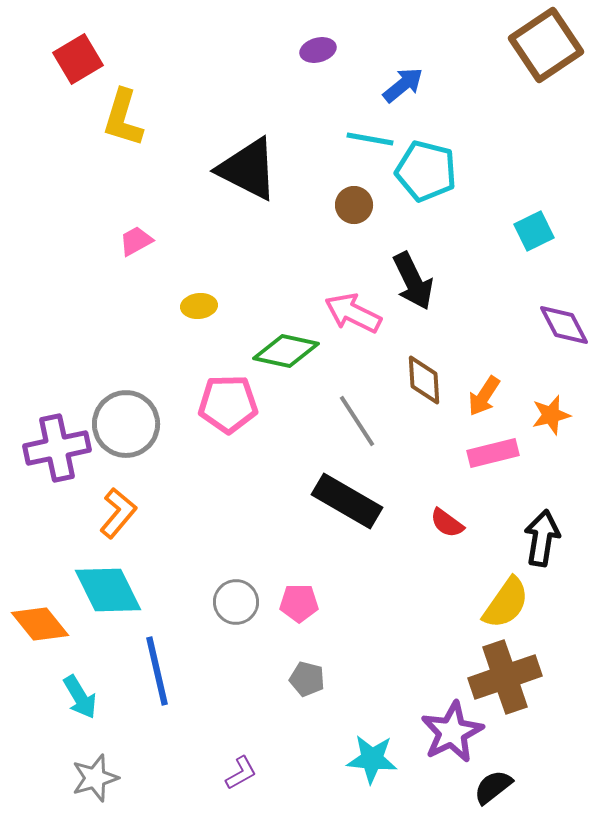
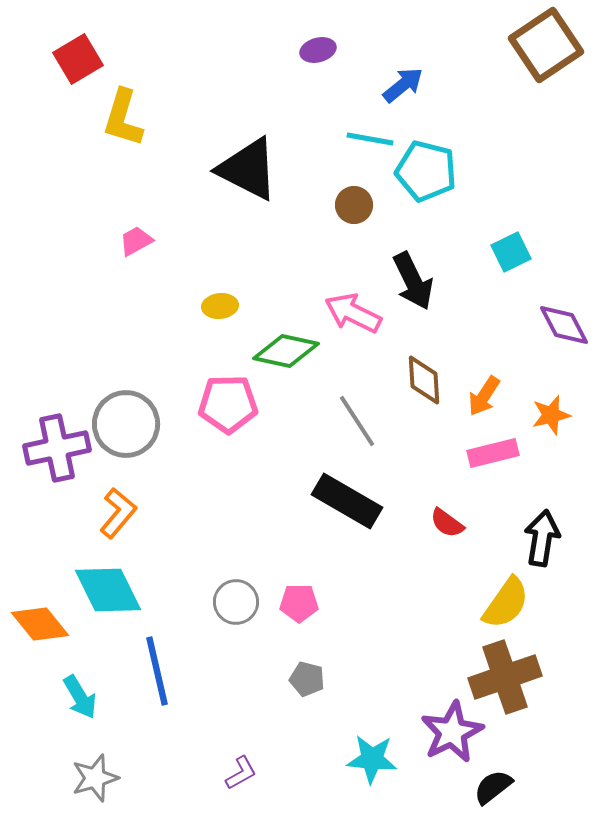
cyan square at (534, 231): moved 23 px left, 21 px down
yellow ellipse at (199, 306): moved 21 px right
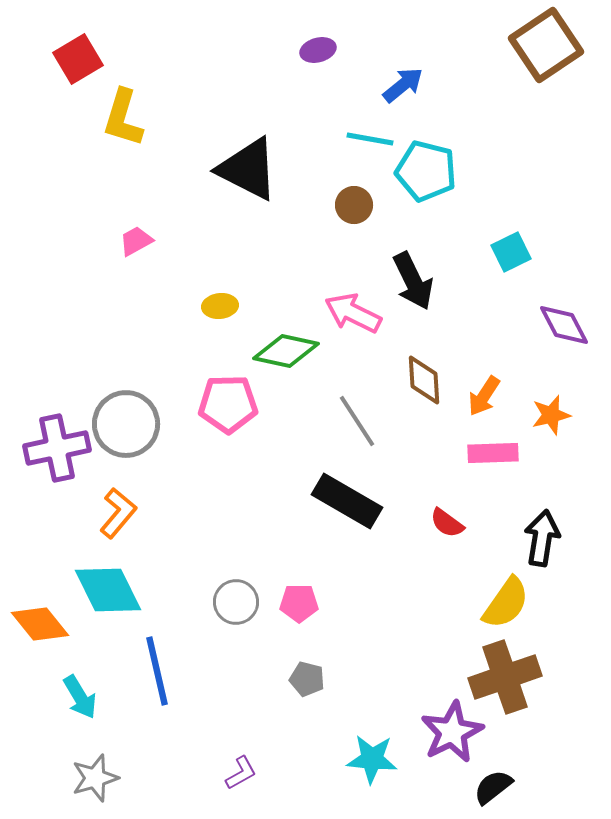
pink rectangle at (493, 453): rotated 12 degrees clockwise
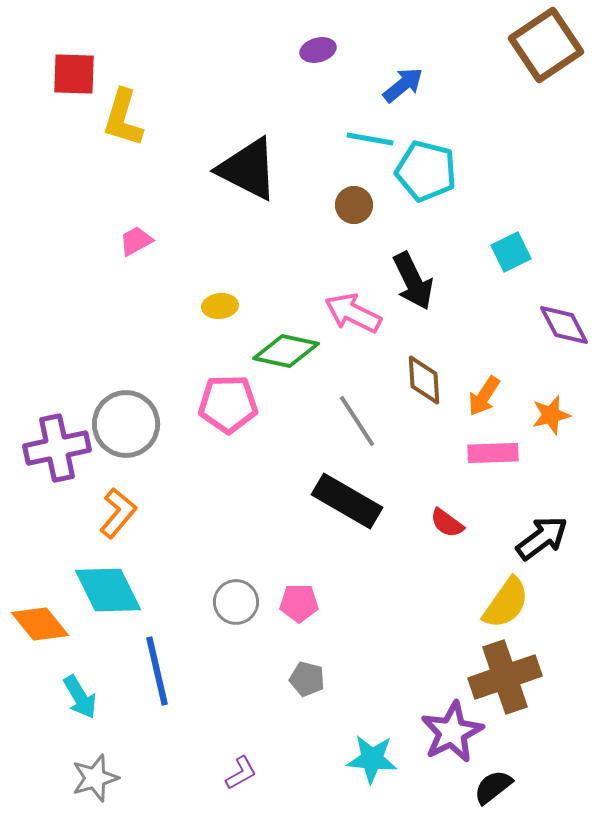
red square at (78, 59): moved 4 px left, 15 px down; rotated 33 degrees clockwise
black arrow at (542, 538): rotated 44 degrees clockwise
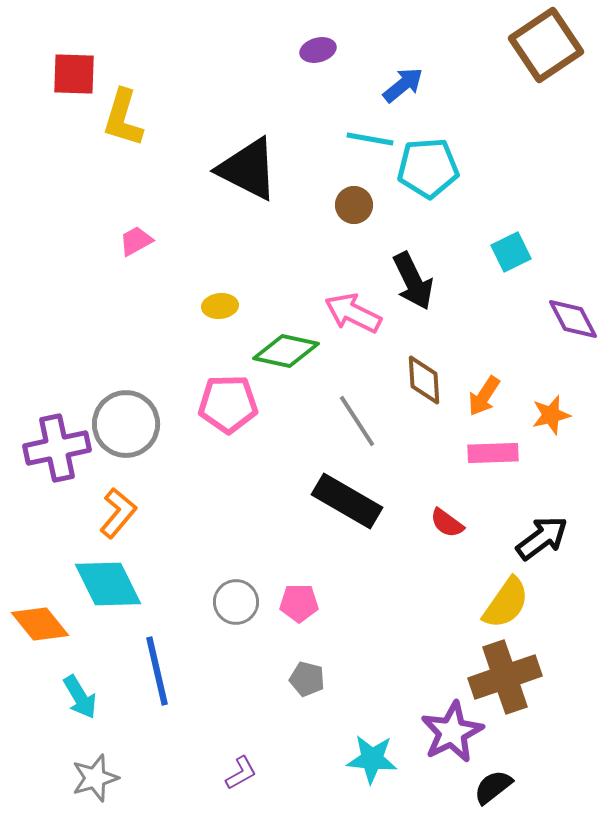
cyan pentagon at (426, 171): moved 2 px right, 3 px up; rotated 18 degrees counterclockwise
purple diamond at (564, 325): moved 9 px right, 6 px up
cyan diamond at (108, 590): moved 6 px up
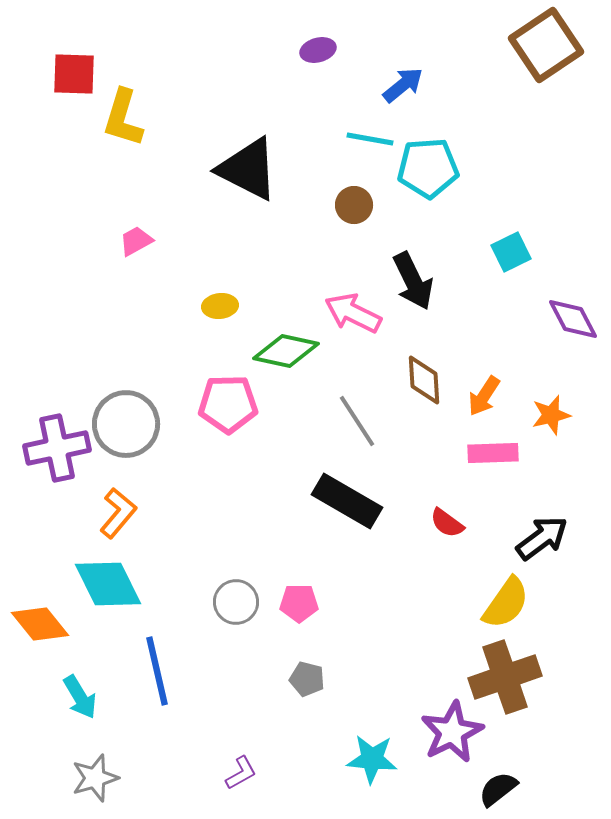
black semicircle at (493, 787): moved 5 px right, 2 px down
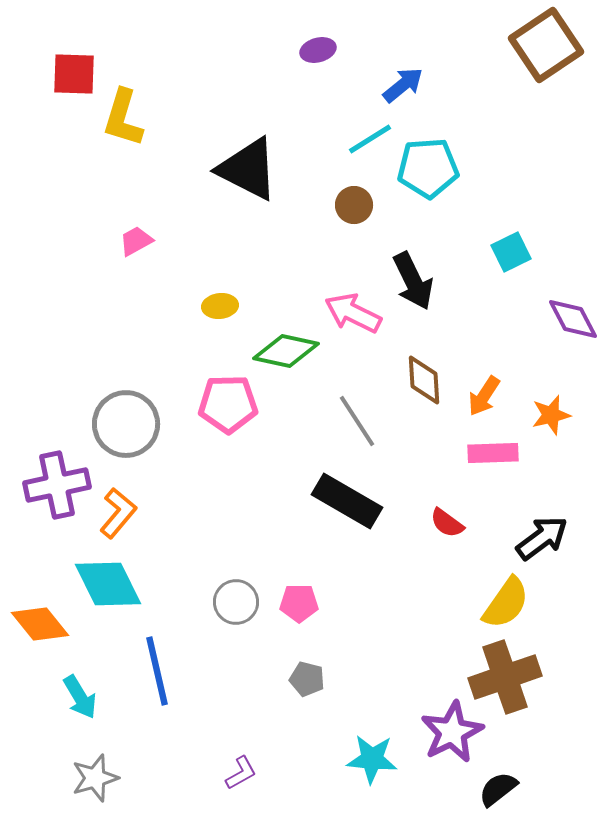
cyan line at (370, 139): rotated 42 degrees counterclockwise
purple cross at (57, 448): moved 37 px down
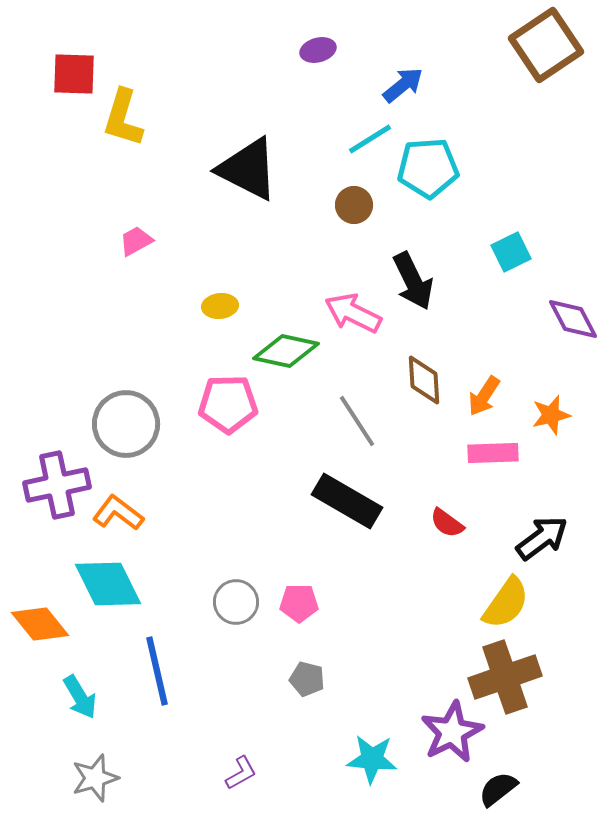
orange L-shape at (118, 513): rotated 93 degrees counterclockwise
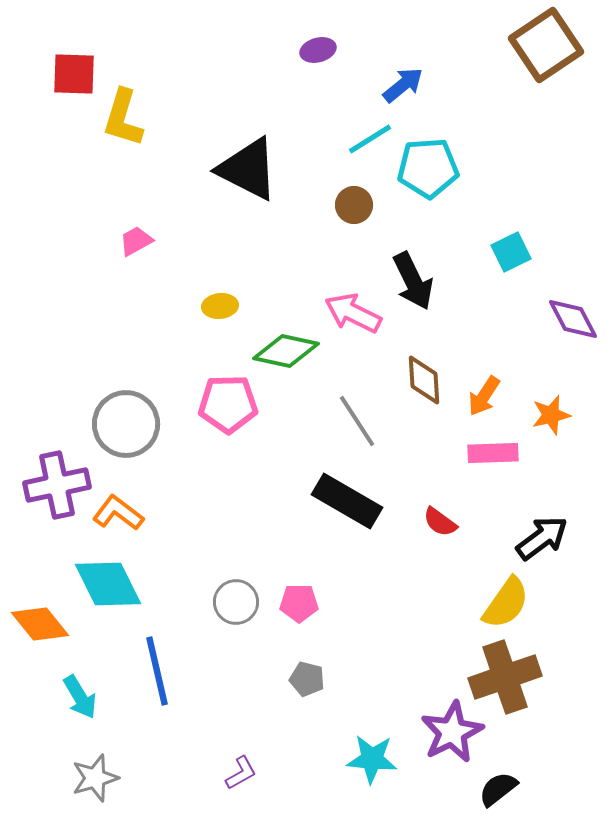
red semicircle at (447, 523): moved 7 px left, 1 px up
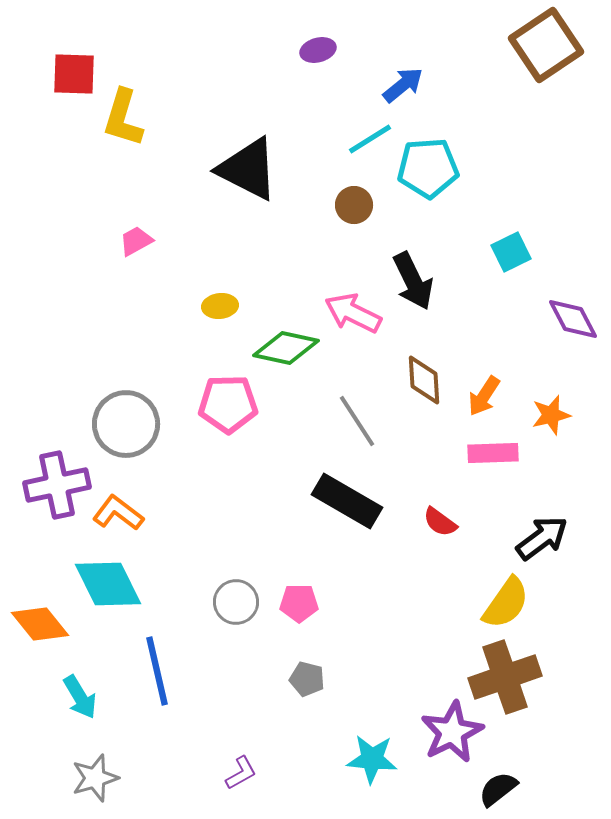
green diamond at (286, 351): moved 3 px up
